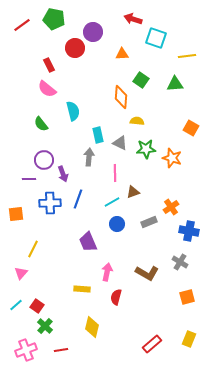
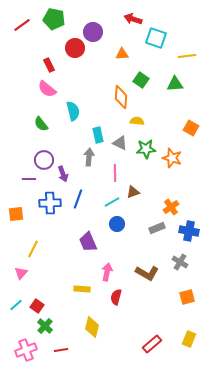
gray rectangle at (149, 222): moved 8 px right, 6 px down
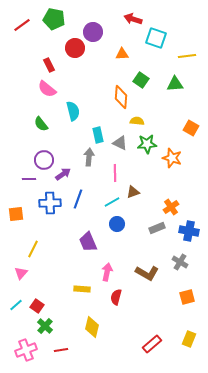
green star at (146, 149): moved 1 px right, 5 px up
purple arrow at (63, 174): rotated 105 degrees counterclockwise
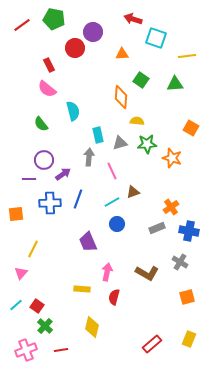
gray triangle at (120, 143): rotated 42 degrees counterclockwise
pink line at (115, 173): moved 3 px left, 2 px up; rotated 24 degrees counterclockwise
red semicircle at (116, 297): moved 2 px left
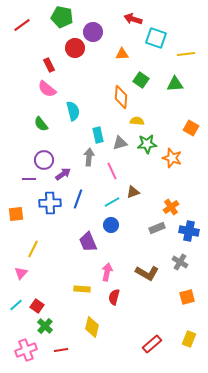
green pentagon at (54, 19): moved 8 px right, 2 px up
yellow line at (187, 56): moved 1 px left, 2 px up
blue circle at (117, 224): moved 6 px left, 1 px down
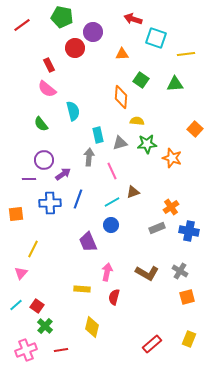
orange square at (191, 128): moved 4 px right, 1 px down; rotated 14 degrees clockwise
gray cross at (180, 262): moved 9 px down
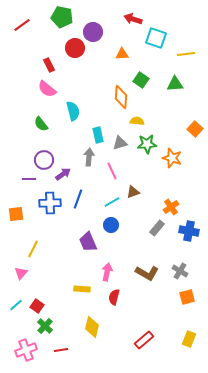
gray rectangle at (157, 228): rotated 28 degrees counterclockwise
red rectangle at (152, 344): moved 8 px left, 4 px up
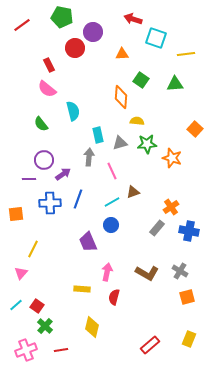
red rectangle at (144, 340): moved 6 px right, 5 px down
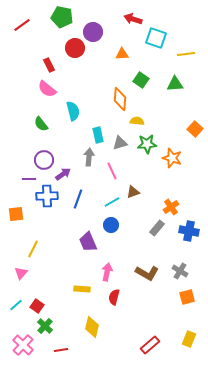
orange diamond at (121, 97): moved 1 px left, 2 px down
blue cross at (50, 203): moved 3 px left, 7 px up
pink cross at (26, 350): moved 3 px left, 5 px up; rotated 25 degrees counterclockwise
